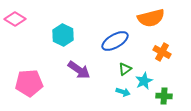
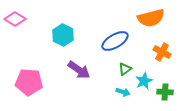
pink pentagon: moved 1 px up; rotated 8 degrees clockwise
green cross: moved 1 px right, 4 px up
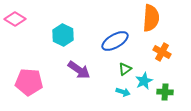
orange semicircle: rotated 72 degrees counterclockwise
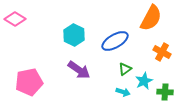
orange semicircle: rotated 24 degrees clockwise
cyan hexagon: moved 11 px right
pink pentagon: rotated 16 degrees counterclockwise
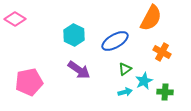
cyan arrow: moved 2 px right; rotated 32 degrees counterclockwise
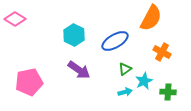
green cross: moved 3 px right
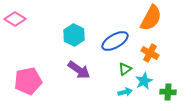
orange cross: moved 12 px left, 1 px down
pink pentagon: moved 1 px left, 1 px up
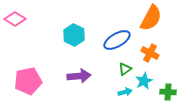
blue ellipse: moved 2 px right, 1 px up
purple arrow: moved 6 px down; rotated 40 degrees counterclockwise
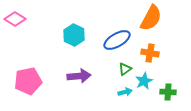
orange cross: rotated 18 degrees counterclockwise
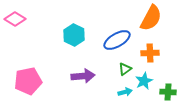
orange cross: rotated 12 degrees counterclockwise
purple arrow: moved 4 px right
